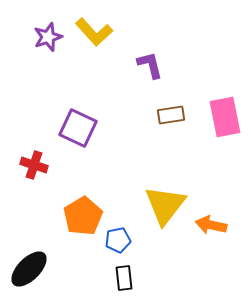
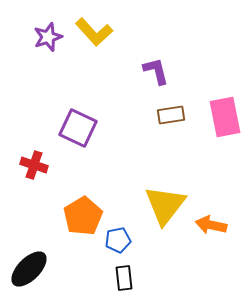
purple L-shape: moved 6 px right, 6 px down
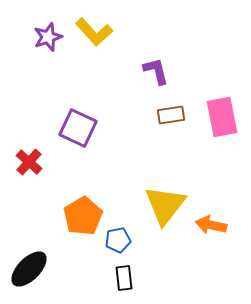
pink rectangle: moved 3 px left
red cross: moved 5 px left, 3 px up; rotated 24 degrees clockwise
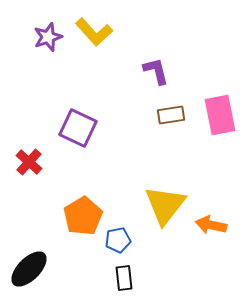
pink rectangle: moved 2 px left, 2 px up
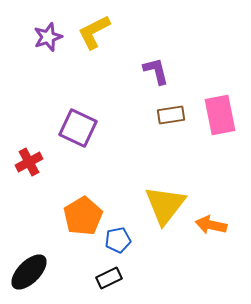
yellow L-shape: rotated 105 degrees clockwise
red cross: rotated 20 degrees clockwise
black ellipse: moved 3 px down
black rectangle: moved 15 px left; rotated 70 degrees clockwise
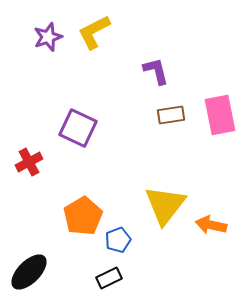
blue pentagon: rotated 10 degrees counterclockwise
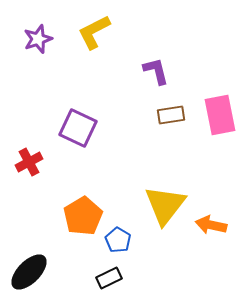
purple star: moved 10 px left, 2 px down
blue pentagon: rotated 20 degrees counterclockwise
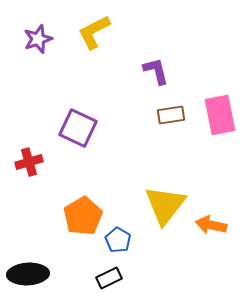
red cross: rotated 12 degrees clockwise
black ellipse: moved 1 px left, 2 px down; rotated 42 degrees clockwise
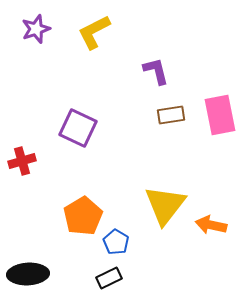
purple star: moved 2 px left, 10 px up
red cross: moved 7 px left, 1 px up
blue pentagon: moved 2 px left, 2 px down
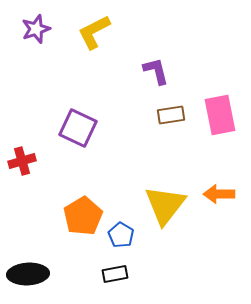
orange arrow: moved 8 px right, 31 px up; rotated 12 degrees counterclockwise
blue pentagon: moved 5 px right, 7 px up
black rectangle: moved 6 px right, 4 px up; rotated 15 degrees clockwise
